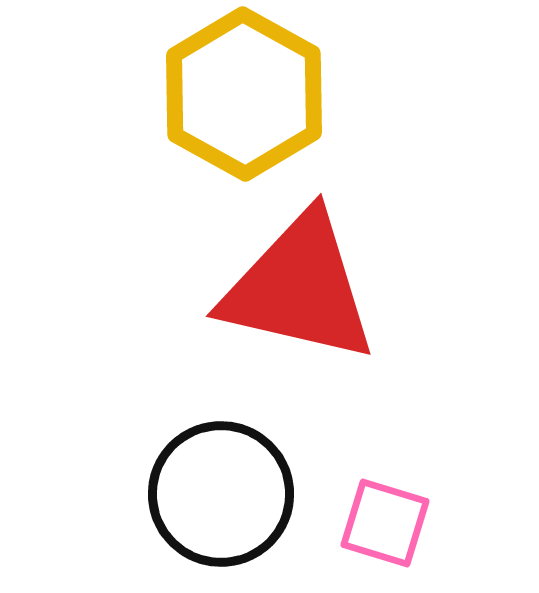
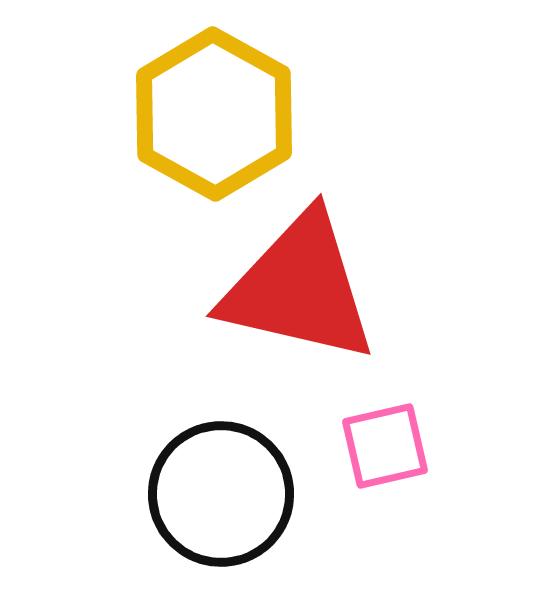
yellow hexagon: moved 30 px left, 20 px down
pink square: moved 77 px up; rotated 30 degrees counterclockwise
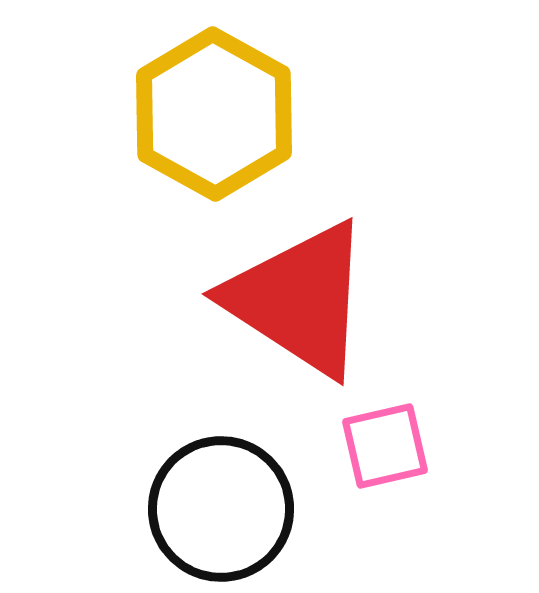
red triangle: moved 11 px down; rotated 20 degrees clockwise
black circle: moved 15 px down
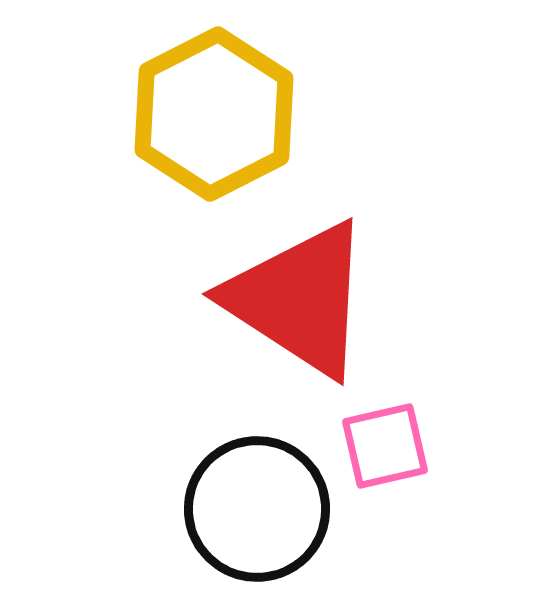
yellow hexagon: rotated 4 degrees clockwise
black circle: moved 36 px right
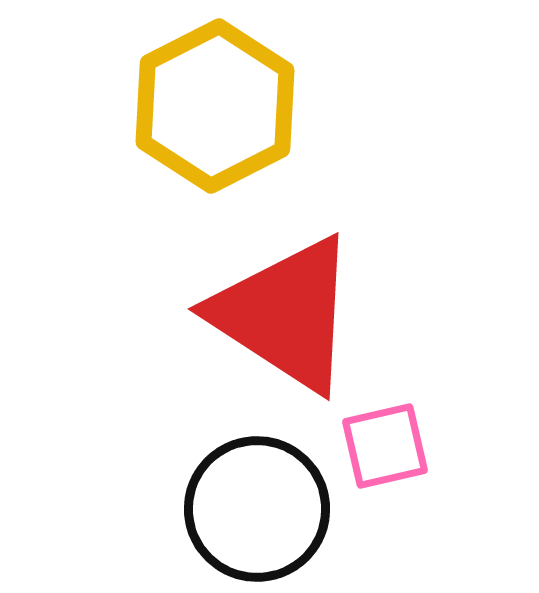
yellow hexagon: moved 1 px right, 8 px up
red triangle: moved 14 px left, 15 px down
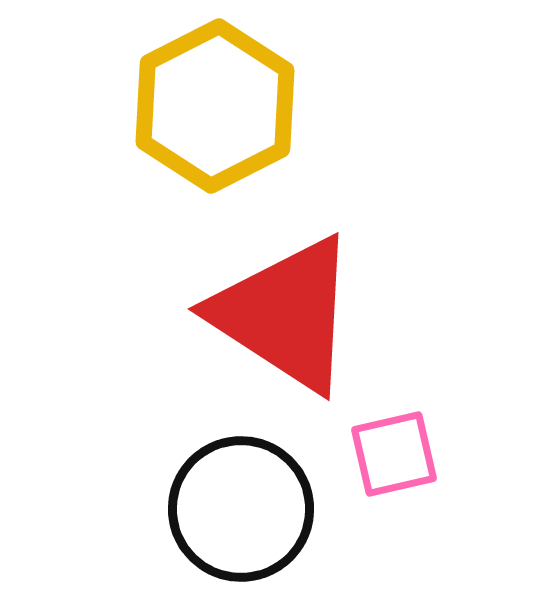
pink square: moved 9 px right, 8 px down
black circle: moved 16 px left
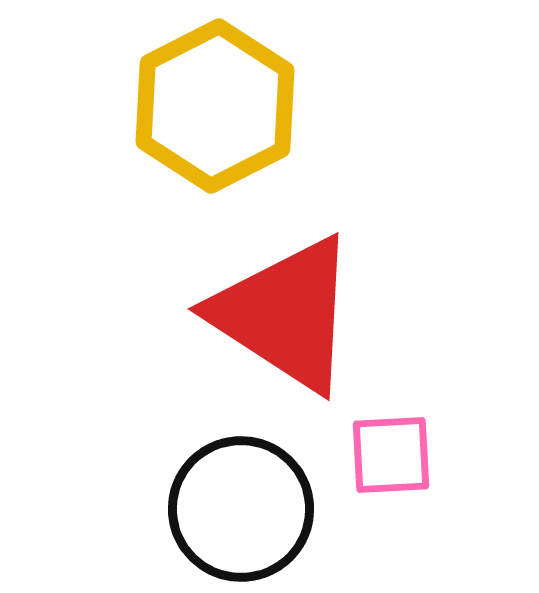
pink square: moved 3 px left, 1 px down; rotated 10 degrees clockwise
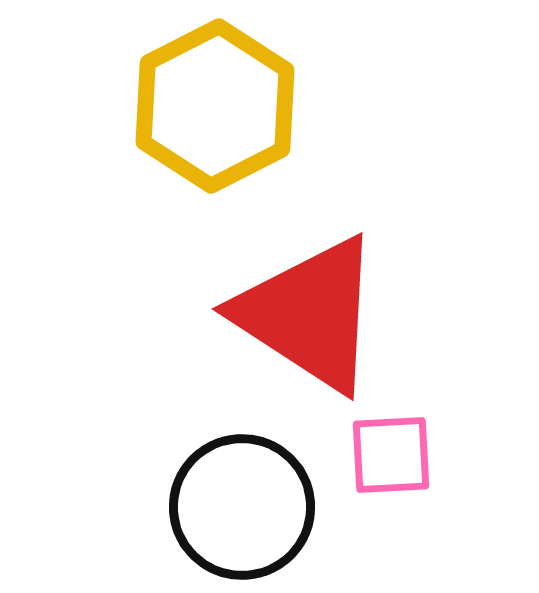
red triangle: moved 24 px right
black circle: moved 1 px right, 2 px up
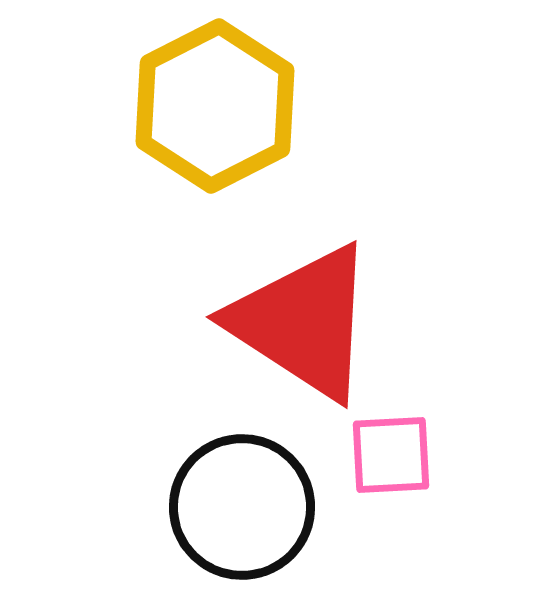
red triangle: moved 6 px left, 8 px down
